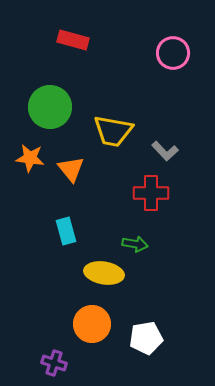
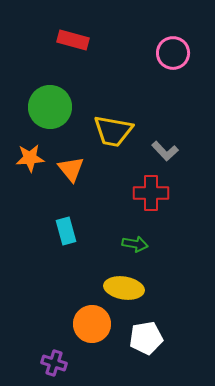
orange star: rotated 12 degrees counterclockwise
yellow ellipse: moved 20 px right, 15 px down
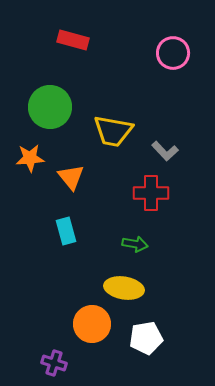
orange triangle: moved 8 px down
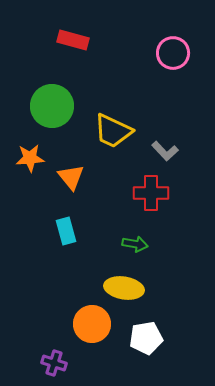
green circle: moved 2 px right, 1 px up
yellow trapezoid: rotated 15 degrees clockwise
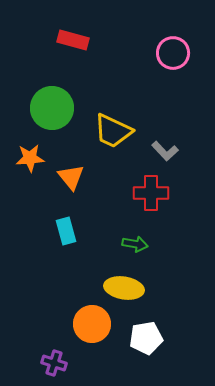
green circle: moved 2 px down
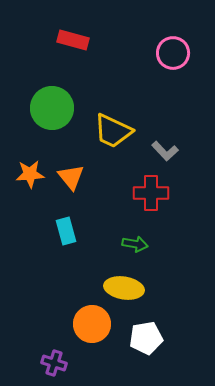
orange star: moved 16 px down
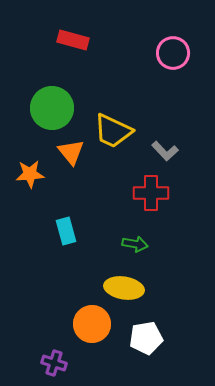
orange triangle: moved 25 px up
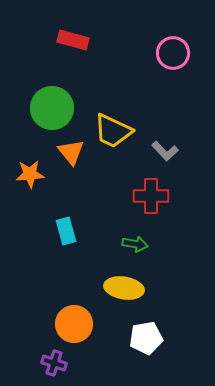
red cross: moved 3 px down
orange circle: moved 18 px left
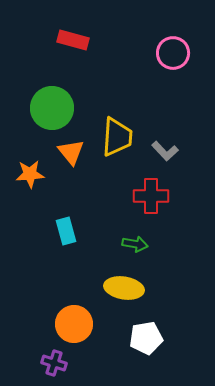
yellow trapezoid: moved 4 px right, 6 px down; rotated 111 degrees counterclockwise
